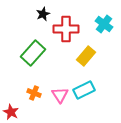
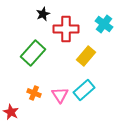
cyan rectangle: rotated 15 degrees counterclockwise
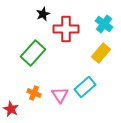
yellow rectangle: moved 15 px right, 3 px up
cyan rectangle: moved 1 px right, 3 px up
red star: moved 3 px up
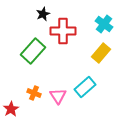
red cross: moved 3 px left, 2 px down
green rectangle: moved 2 px up
pink triangle: moved 2 px left, 1 px down
red star: rotated 14 degrees clockwise
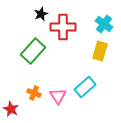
black star: moved 2 px left
red cross: moved 4 px up
yellow rectangle: moved 1 px left, 2 px up; rotated 24 degrees counterclockwise
red star: rotated 14 degrees counterclockwise
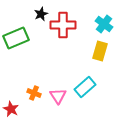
red cross: moved 2 px up
green rectangle: moved 17 px left, 13 px up; rotated 25 degrees clockwise
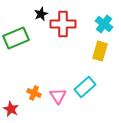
red cross: moved 1 px up
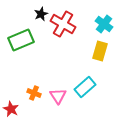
red cross: rotated 30 degrees clockwise
green rectangle: moved 5 px right, 2 px down
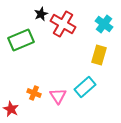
yellow rectangle: moved 1 px left, 4 px down
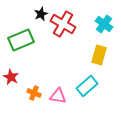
cyan rectangle: moved 2 px right, 1 px up
pink triangle: rotated 48 degrees counterclockwise
red star: moved 32 px up
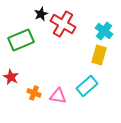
cyan cross: moved 7 px down
